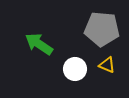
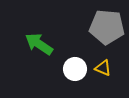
gray pentagon: moved 5 px right, 2 px up
yellow triangle: moved 4 px left, 3 px down
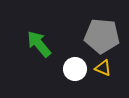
gray pentagon: moved 5 px left, 9 px down
green arrow: rotated 16 degrees clockwise
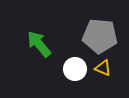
gray pentagon: moved 2 px left
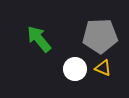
gray pentagon: rotated 8 degrees counterclockwise
green arrow: moved 5 px up
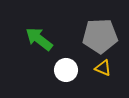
green arrow: rotated 12 degrees counterclockwise
white circle: moved 9 px left, 1 px down
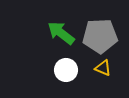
green arrow: moved 22 px right, 6 px up
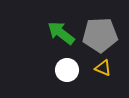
gray pentagon: moved 1 px up
white circle: moved 1 px right
